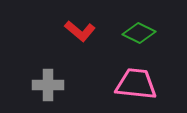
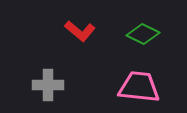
green diamond: moved 4 px right, 1 px down
pink trapezoid: moved 3 px right, 3 px down
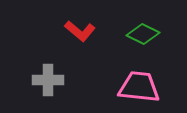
gray cross: moved 5 px up
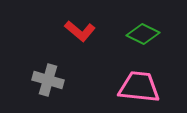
gray cross: rotated 16 degrees clockwise
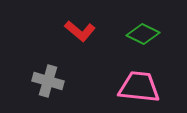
gray cross: moved 1 px down
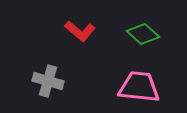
green diamond: rotated 16 degrees clockwise
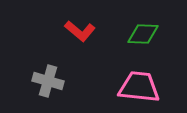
green diamond: rotated 40 degrees counterclockwise
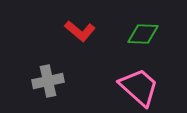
gray cross: rotated 28 degrees counterclockwise
pink trapezoid: rotated 36 degrees clockwise
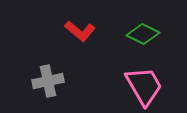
green diamond: rotated 24 degrees clockwise
pink trapezoid: moved 5 px right, 1 px up; rotated 18 degrees clockwise
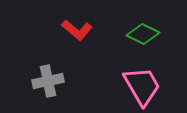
red L-shape: moved 3 px left, 1 px up
pink trapezoid: moved 2 px left
